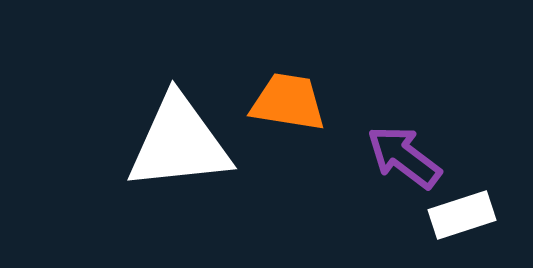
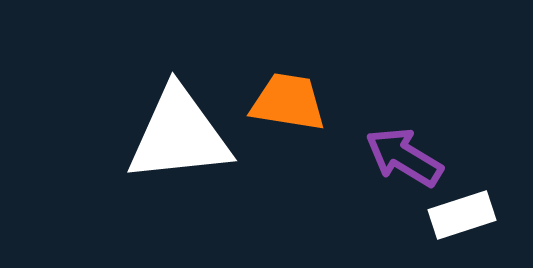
white triangle: moved 8 px up
purple arrow: rotated 6 degrees counterclockwise
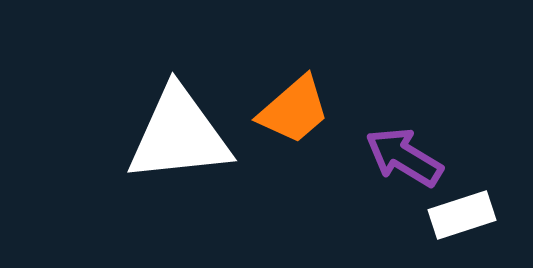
orange trapezoid: moved 6 px right, 8 px down; rotated 130 degrees clockwise
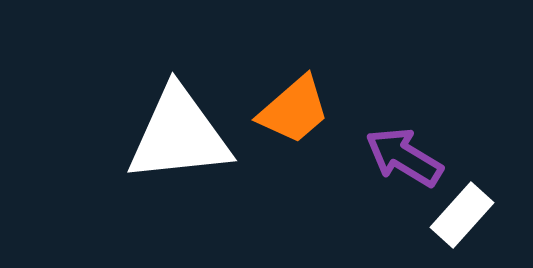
white rectangle: rotated 30 degrees counterclockwise
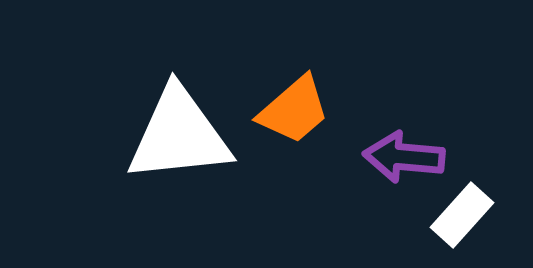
purple arrow: rotated 26 degrees counterclockwise
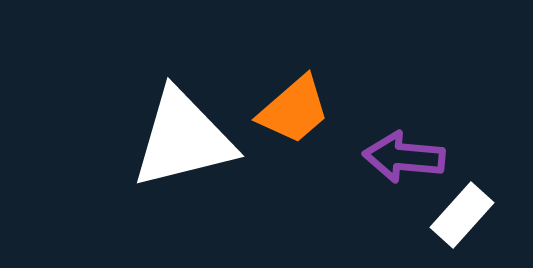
white triangle: moved 4 px right, 4 px down; rotated 8 degrees counterclockwise
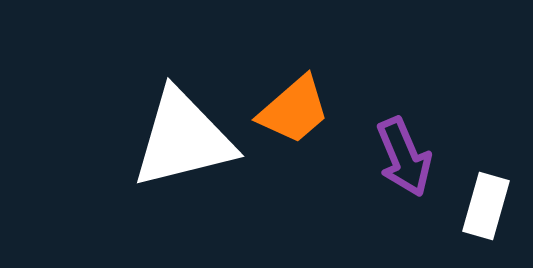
purple arrow: rotated 118 degrees counterclockwise
white rectangle: moved 24 px right, 9 px up; rotated 26 degrees counterclockwise
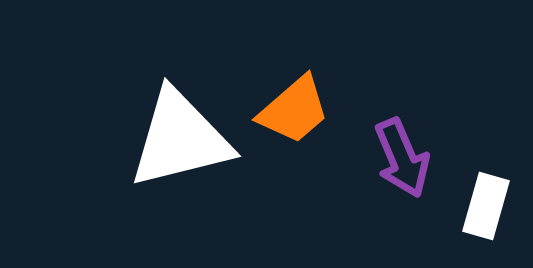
white triangle: moved 3 px left
purple arrow: moved 2 px left, 1 px down
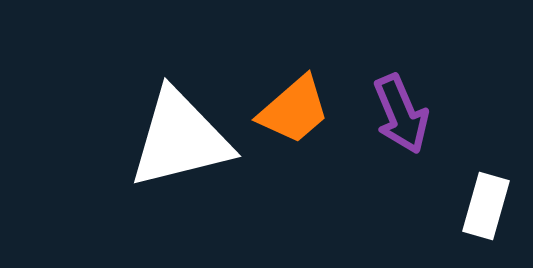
purple arrow: moved 1 px left, 44 px up
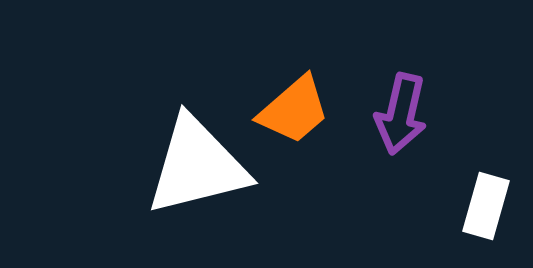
purple arrow: rotated 36 degrees clockwise
white triangle: moved 17 px right, 27 px down
